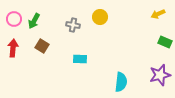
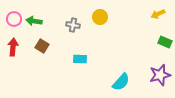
green arrow: rotated 70 degrees clockwise
red arrow: moved 1 px up
cyan semicircle: rotated 36 degrees clockwise
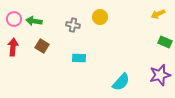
cyan rectangle: moved 1 px left, 1 px up
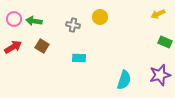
red arrow: rotated 54 degrees clockwise
cyan semicircle: moved 3 px right, 2 px up; rotated 24 degrees counterclockwise
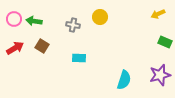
red arrow: moved 2 px right, 1 px down
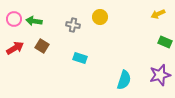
cyan rectangle: moved 1 px right; rotated 16 degrees clockwise
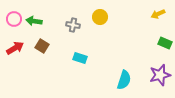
green rectangle: moved 1 px down
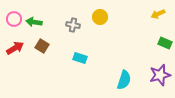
green arrow: moved 1 px down
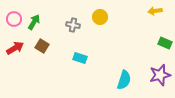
yellow arrow: moved 3 px left, 3 px up; rotated 16 degrees clockwise
green arrow: rotated 112 degrees clockwise
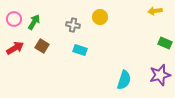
cyan rectangle: moved 8 px up
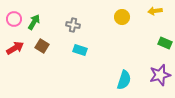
yellow circle: moved 22 px right
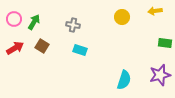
green rectangle: rotated 16 degrees counterclockwise
